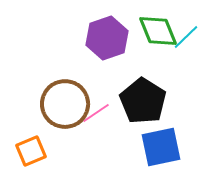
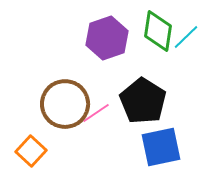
green diamond: rotated 30 degrees clockwise
orange square: rotated 24 degrees counterclockwise
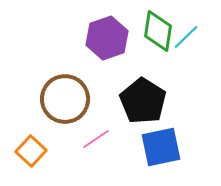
brown circle: moved 5 px up
pink line: moved 26 px down
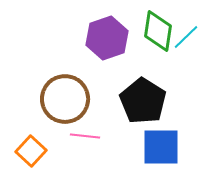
pink line: moved 11 px left, 3 px up; rotated 40 degrees clockwise
blue square: rotated 12 degrees clockwise
